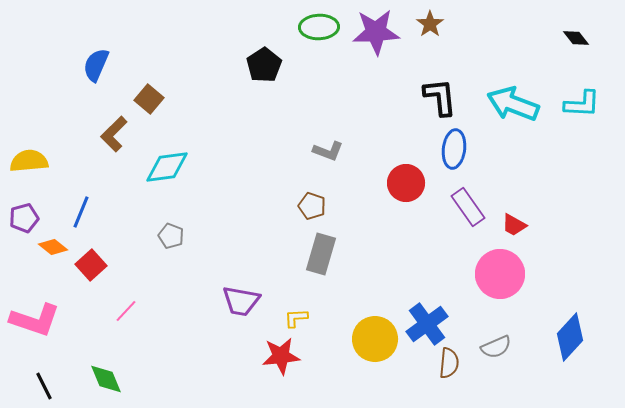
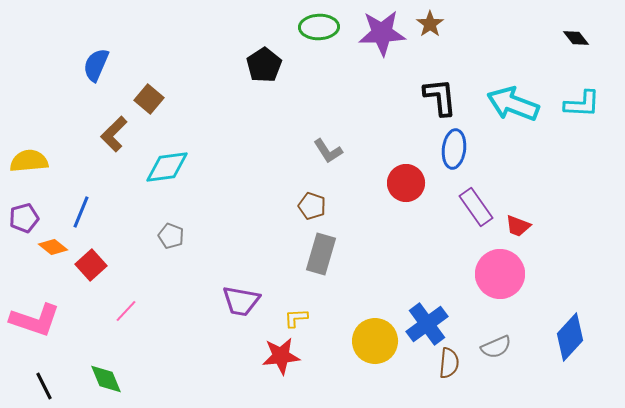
purple star: moved 6 px right, 1 px down
gray L-shape: rotated 36 degrees clockwise
purple rectangle: moved 8 px right
red trapezoid: moved 4 px right, 1 px down; rotated 8 degrees counterclockwise
yellow circle: moved 2 px down
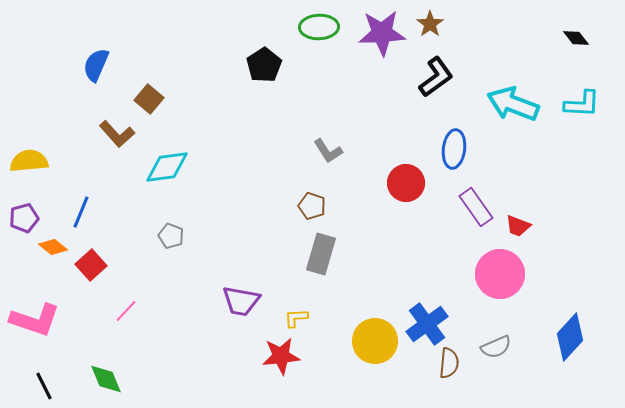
black L-shape: moved 4 px left, 20 px up; rotated 60 degrees clockwise
brown L-shape: moved 3 px right; rotated 87 degrees counterclockwise
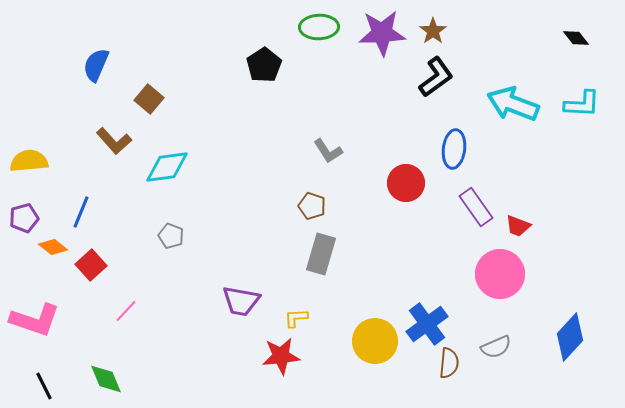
brown star: moved 3 px right, 7 px down
brown L-shape: moved 3 px left, 7 px down
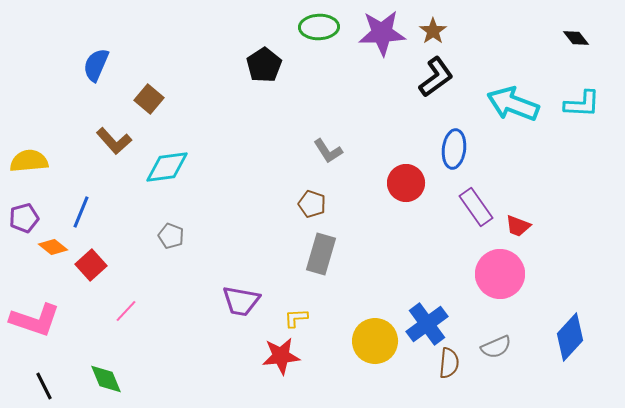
brown pentagon: moved 2 px up
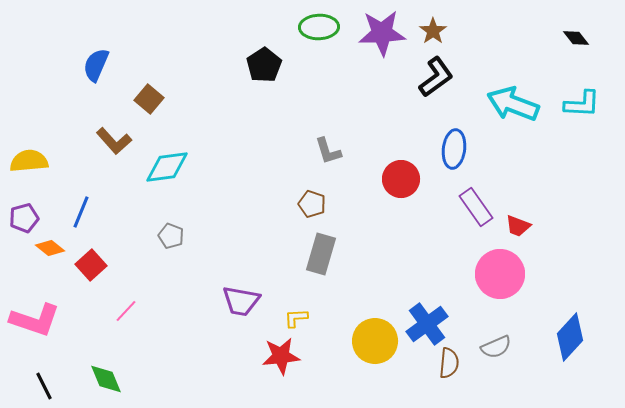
gray L-shape: rotated 16 degrees clockwise
red circle: moved 5 px left, 4 px up
orange diamond: moved 3 px left, 1 px down
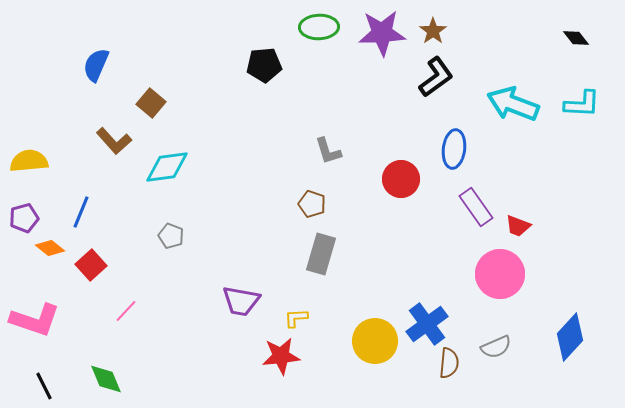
black pentagon: rotated 28 degrees clockwise
brown square: moved 2 px right, 4 px down
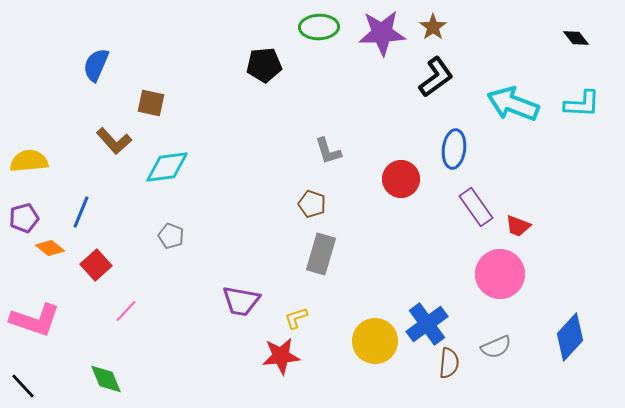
brown star: moved 4 px up
brown square: rotated 28 degrees counterclockwise
red square: moved 5 px right
yellow L-shape: rotated 15 degrees counterclockwise
black line: moved 21 px left; rotated 16 degrees counterclockwise
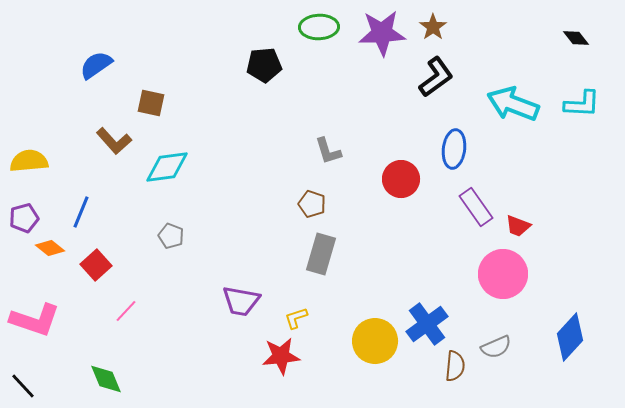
blue semicircle: rotated 32 degrees clockwise
pink circle: moved 3 px right
brown semicircle: moved 6 px right, 3 px down
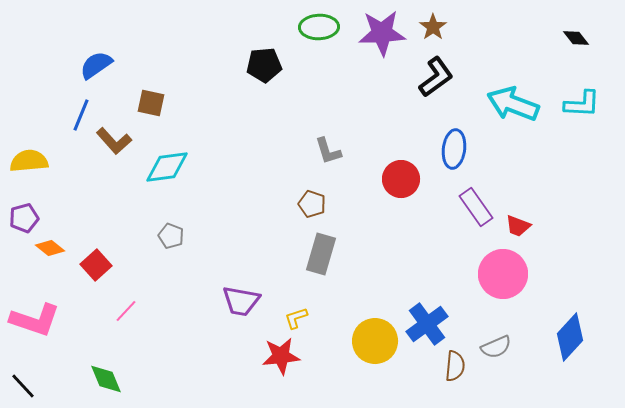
blue line: moved 97 px up
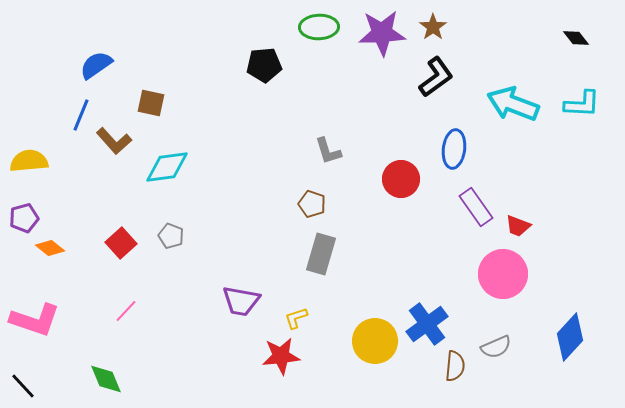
red square: moved 25 px right, 22 px up
